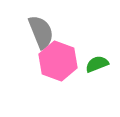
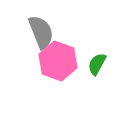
green semicircle: rotated 40 degrees counterclockwise
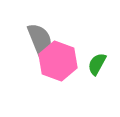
gray semicircle: moved 1 px left, 8 px down
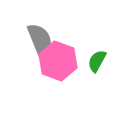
green semicircle: moved 3 px up
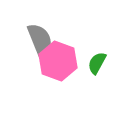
green semicircle: moved 2 px down
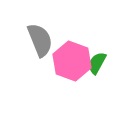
pink hexagon: moved 14 px right
